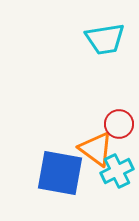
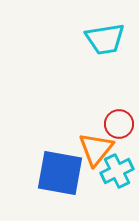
orange triangle: rotated 33 degrees clockwise
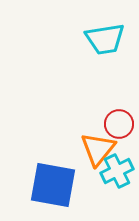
orange triangle: moved 2 px right
blue square: moved 7 px left, 12 px down
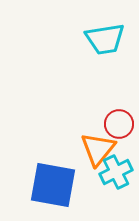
cyan cross: moved 1 px left, 1 px down
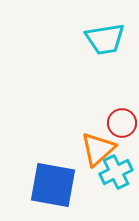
red circle: moved 3 px right, 1 px up
orange triangle: rotated 9 degrees clockwise
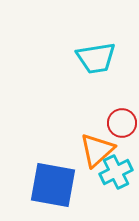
cyan trapezoid: moved 9 px left, 19 px down
orange triangle: moved 1 px left, 1 px down
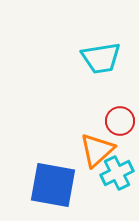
cyan trapezoid: moved 5 px right
red circle: moved 2 px left, 2 px up
cyan cross: moved 1 px right, 1 px down
